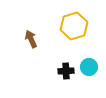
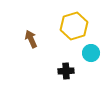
cyan circle: moved 2 px right, 14 px up
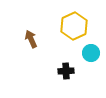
yellow hexagon: rotated 8 degrees counterclockwise
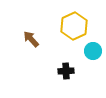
brown arrow: rotated 18 degrees counterclockwise
cyan circle: moved 2 px right, 2 px up
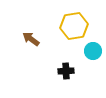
yellow hexagon: rotated 16 degrees clockwise
brown arrow: rotated 12 degrees counterclockwise
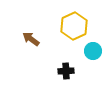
yellow hexagon: rotated 16 degrees counterclockwise
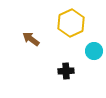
yellow hexagon: moved 3 px left, 3 px up
cyan circle: moved 1 px right
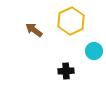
yellow hexagon: moved 2 px up
brown arrow: moved 3 px right, 9 px up
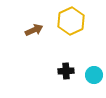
brown arrow: rotated 120 degrees clockwise
cyan circle: moved 24 px down
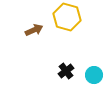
yellow hexagon: moved 4 px left, 4 px up; rotated 20 degrees counterclockwise
black cross: rotated 35 degrees counterclockwise
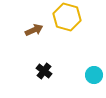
black cross: moved 22 px left; rotated 14 degrees counterclockwise
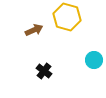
cyan circle: moved 15 px up
